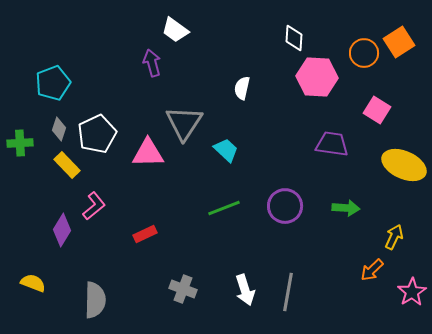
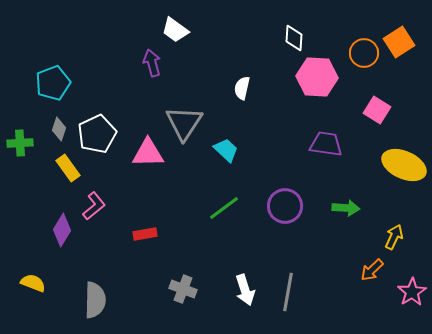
purple trapezoid: moved 6 px left
yellow rectangle: moved 1 px right, 3 px down; rotated 8 degrees clockwise
green line: rotated 16 degrees counterclockwise
red rectangle: rotated 15 degrees clockwise
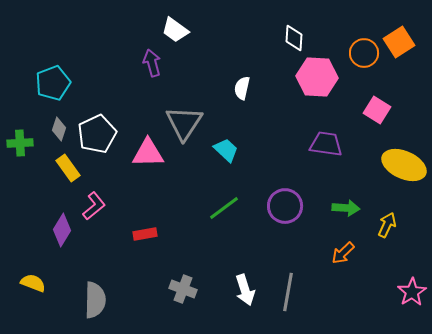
yellow arrow: moved 7 px left, 12 px up
orange arrow: moved 29 px left, 17 px up
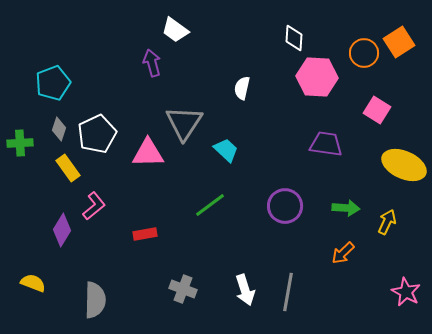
green line: moved 14 px left, 3 px up
yellow arrow: moved 3 px up
pink star: moved 6 px left; rotated 12 degrees counterclockwise
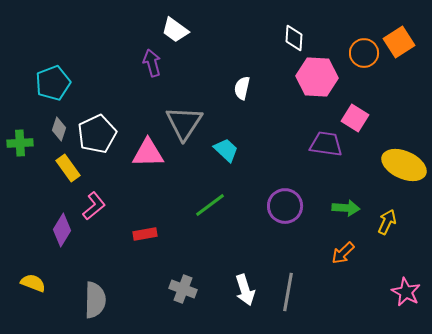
pink square: moved 22 px left, 8 px down
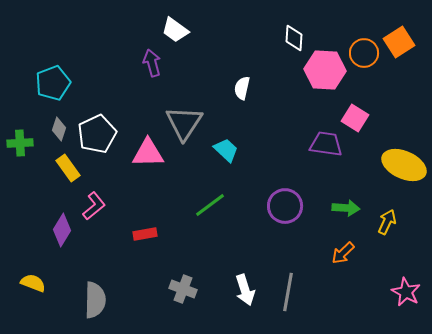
pink hexagon: moved 8 px right, 7 px up
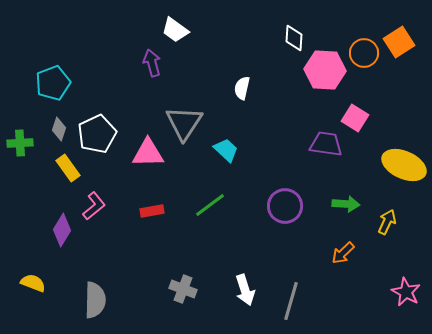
green arrow: moved 4 px up
red rectangle: moved 7 px right, 23 px up
gray line: moved 3 px right, 9 px down; rotated 6 degrees clockwise
